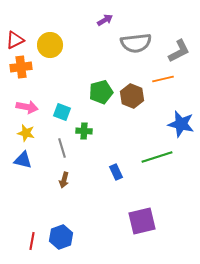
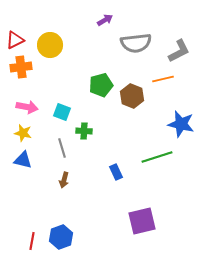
green pentagon: moved 7 px up
yellow star: moved 3 px left
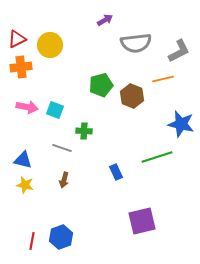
red triangle: moved 2 px right, 1 px up
cyan square: moved 7 px left, 2 px up
yellow star: moved 2 px right, 52 px down
gray line: rotated 54 degrees counterclockwise
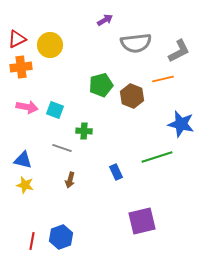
brown arrow: moved 6 px right
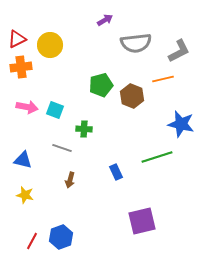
green cross: moved 2 px up
yellow star: moved 10 px down
red line: rotated 18 degrees clockwise
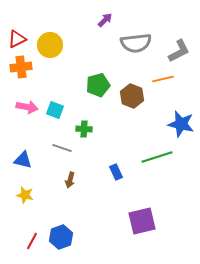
purple arrow: rotated 14 degrees counterclockwise
green pentagon: moved 3 px left
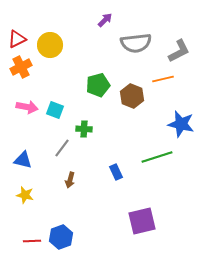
orange cross: rotated 20 degrees counterclockwise
gray line: rotated 72 degrees counterclockwise
red line: rotated 60 degrees clockwise
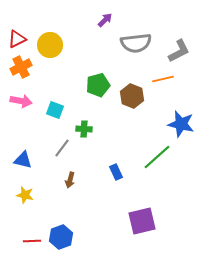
pink arrow: moved 6 px left, 6 px up
green line: rotated 24 degrees counterclockwise
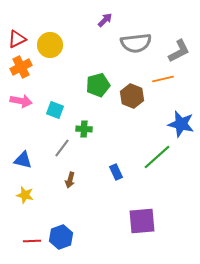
purple square: rotated 8 degrees clockwise
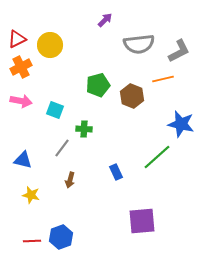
gray semicircle: moved 3 px right, 1 px down
yellow star: moved 6 px right
